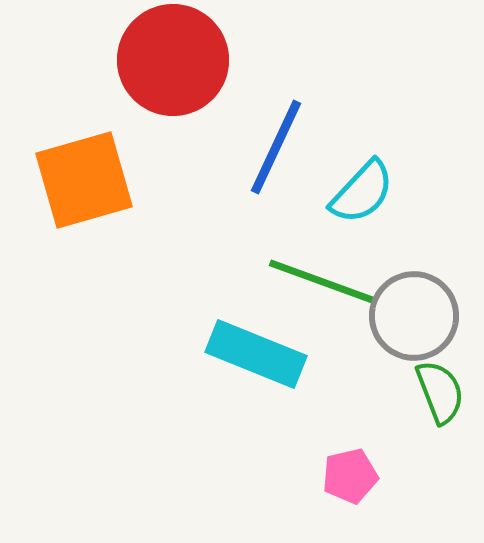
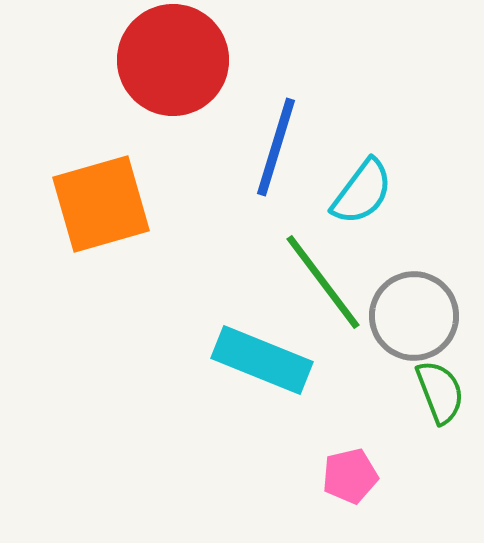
blue line: rotated 8 degrees counterclockwise
orange square: moved 17 px right, 24 px down
cyan semicircle: rotated 6 degrees counterclockwise
green line: rotated 33 degrees clockwise
cyan rectangle: moved 6 px right, 6 px down
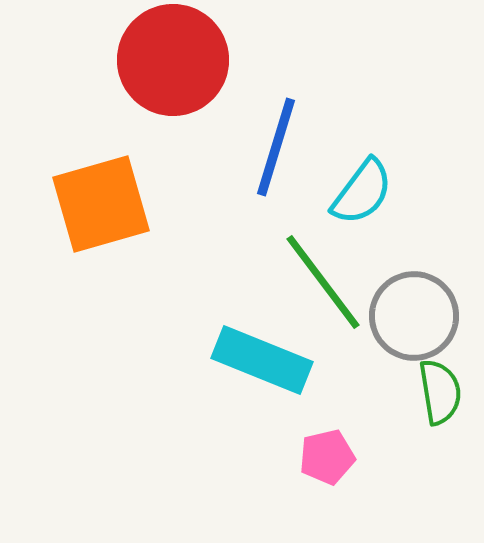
green semicircle: rotated 12 degrees clockwise
pink pentagon: moved 23 px left, 19 px up
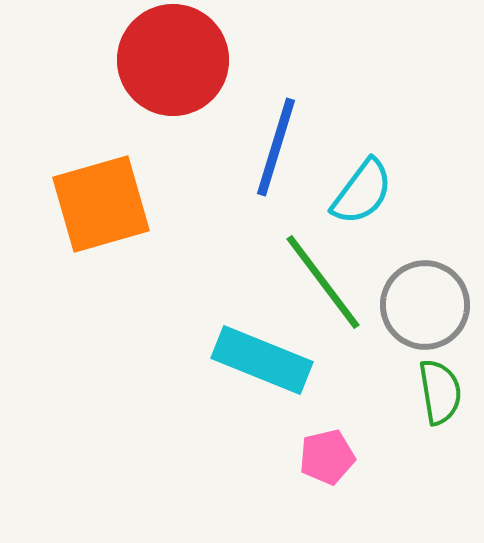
gray circle: moved 11 px right, 11 px up
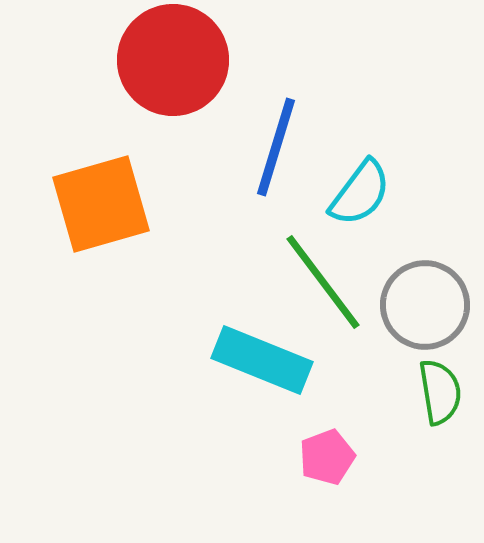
cyan semicircle: moved 2 px left, 1 px down
pink pentagon: rotated 8 degrees counterclockwise
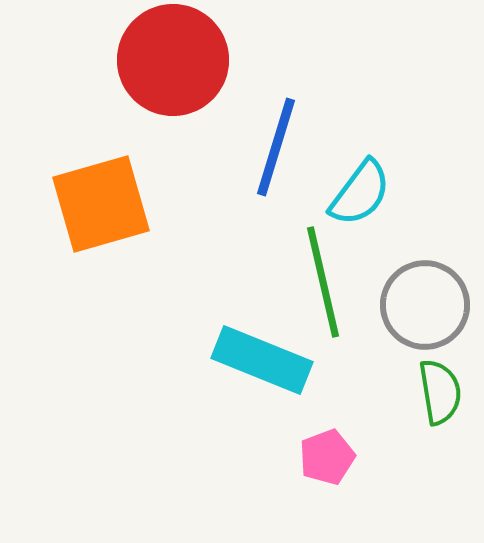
green line: rotated 24 degrees clockwise
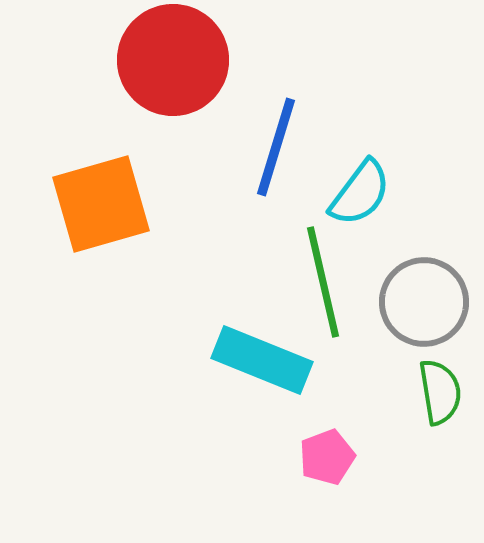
gray circle: moved 1 px left, 3 px up
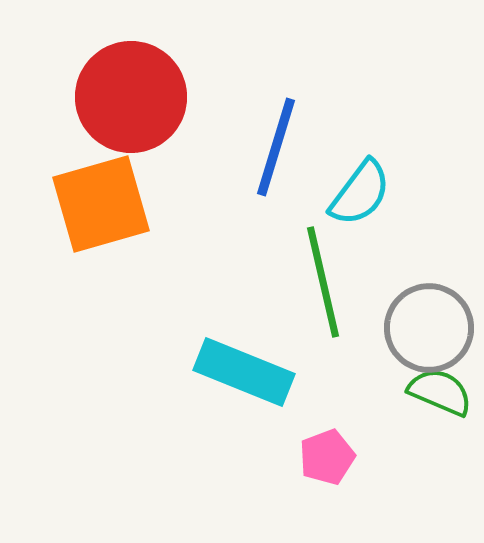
red circle: moved 42 px left, 37 px down
gray circle: moved 5 px right, 26 px down
cyan rectangle: moved 18 px left, 12 px down
green semicircle: rotated 58 degrees counterclockwise
